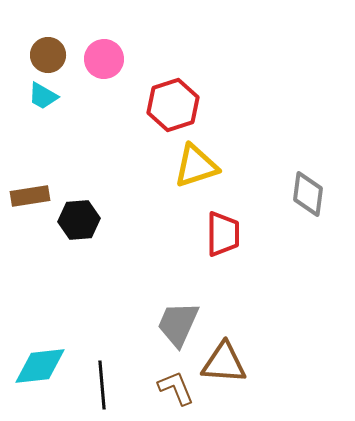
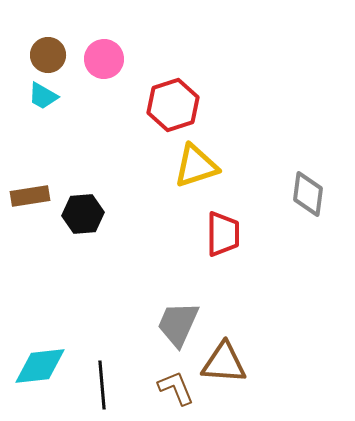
black hexagon: moved 4 px right, 6 px up
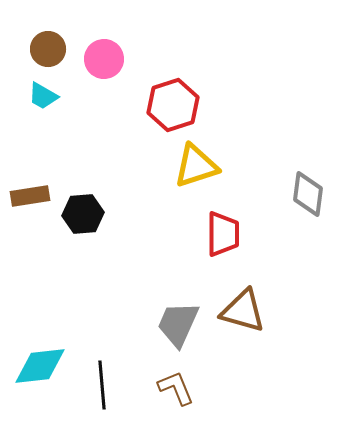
brown circle: moved 6 px up
brown triangle: moved 19 px right, 52 px up; rotated 12 degrees clockwise
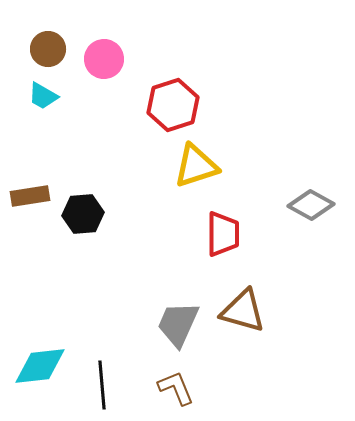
gray diamond: moved 3 px right, 11 px down; rotated 69 degrees counterclockwise
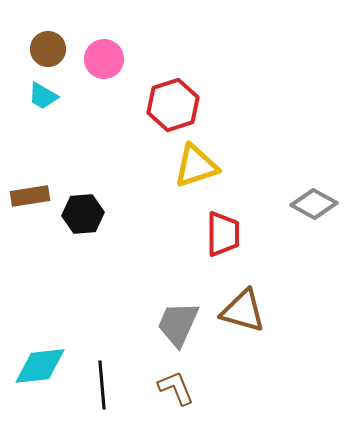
gray diamond: moved 3 px right, 1 px up
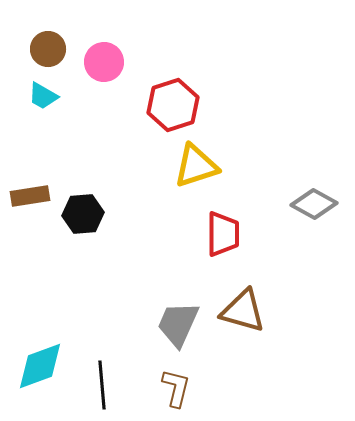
pink circle: moved 3 px down
cyan diamond: rotated 14 degrees counterclockwise
brown L-shape: rotated 36 degrees clockwise
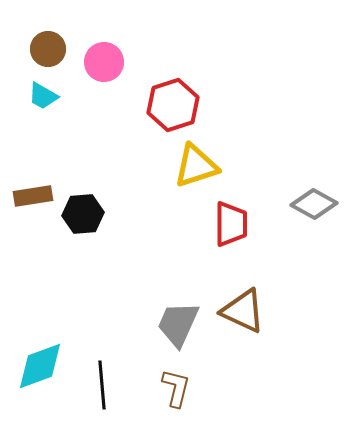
brown rectangle: moved 3 px right
red trapezoid: moved 8 px right, 10 px up
brown triangle: rotated 9 degrees clockwise
